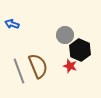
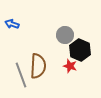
brown semicircle: rotated 25 degrees clockwise
gray line: moved 2 px right, 4 px down
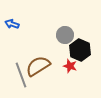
brown semicircle: rotated 125 degrees counterclockwise
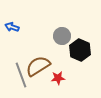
blue arrow: moved 3 px down
gray circle: moved 3 px left, 1 px down
red star: moved 12 px left, 12 px down; rotated 24 degrees counterclockwise
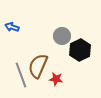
black hexagon: rotated 10 degrees clockwise
brown semicircle: rotated 35 degrees counterclockwise
red star: moved 2 px left, 1 px down; rotated 16 degrees clockwise
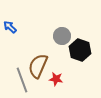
blue arrow: moved 2 px left; rotated 24 degrees clockwise
black hexagon: rotated 15 degrees counterclockwise
gray line: moved 1 px right, 5 px down
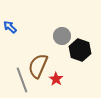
red star: rotated 24 degrees clockwise
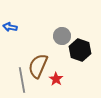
blue arrow: rotated 32 degrees counterclockwise
gray line: rotated 10 degrees clockwise
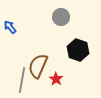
blue arrow: rotated 40 degrees clockwise
gray circle: moved 1 px left, 19 px up
black hexagon: moved 2 px left
gray line: rotated 20 degrees clockwise
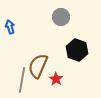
blue arrow: rotated 24 degrees clockwise
black hexagon: moved 1 px left
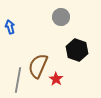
gray line: moved 4 px left
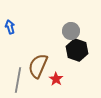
gray circle: moved 10 px right, 14 px down
